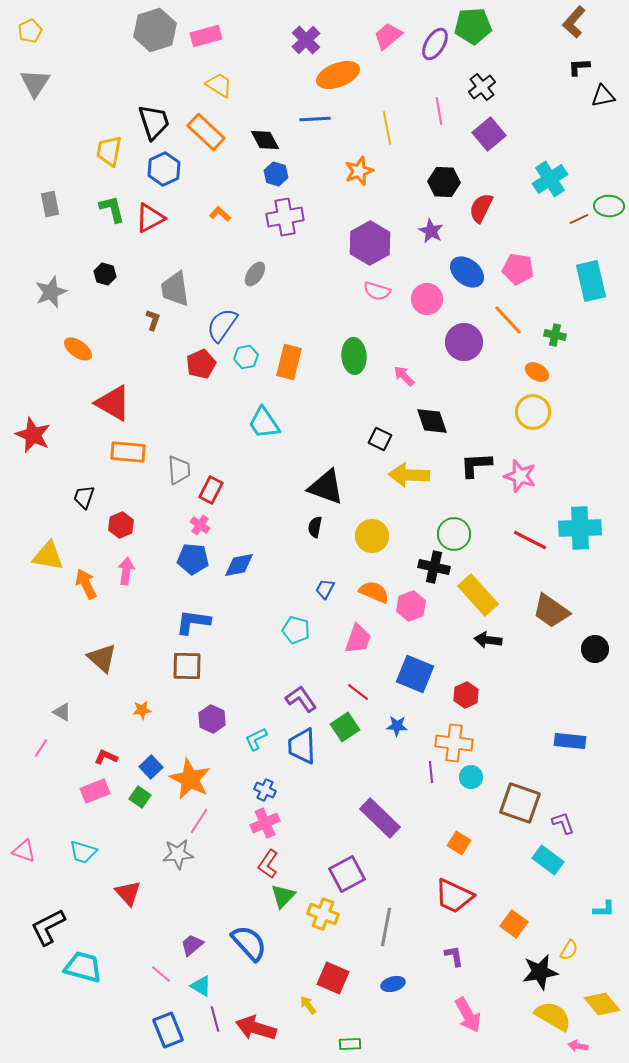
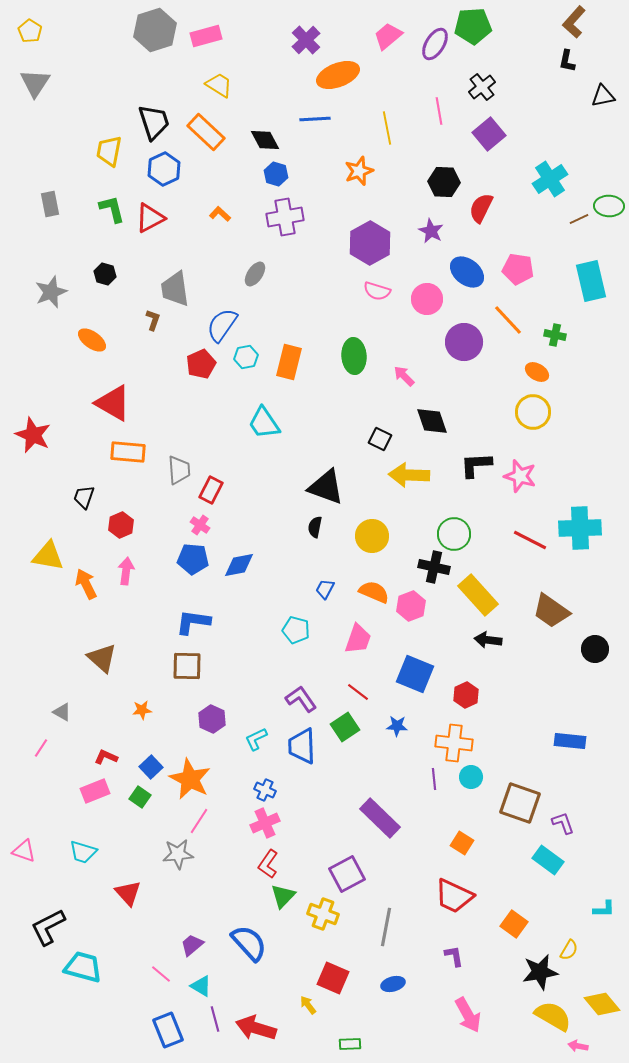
yellow pentagon at (30, 31): rotated 15 degrees counterclockwise
black L-shape at (579, 67): moved 12 px left, 6 px up; rotated 75 degrees counterclockwise
orange ellipse at (78, 349): moved 14 px right, 9 px up
purple line at (431, 772): moved 3 px right, 7 px down
orange square at (459, 843): moved 3 px right
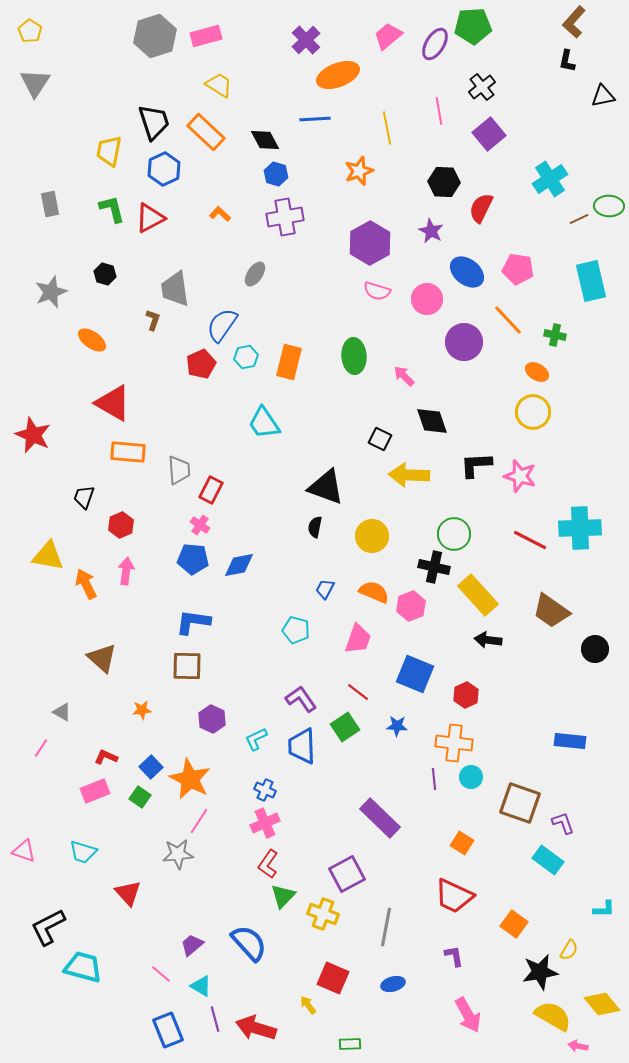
gray hexagon at (155, 30): moved 6 px down
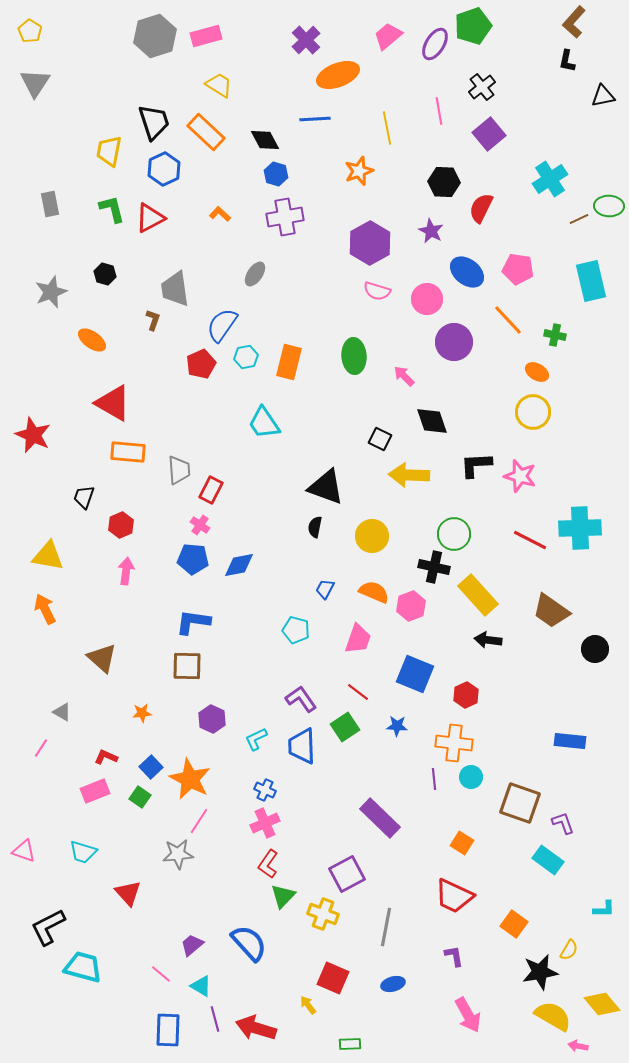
green pentagon at (473, 26): rotated 15 degrees counterclockwise
purple circle at (464, 342): moved 10 px left
orange arrow at (86, 584): moved 41 px left, 25 px down
orange star at (142, 710): moved 3 px down
blue rectangle at (168, 1030): rotated 24 degrees clockwise
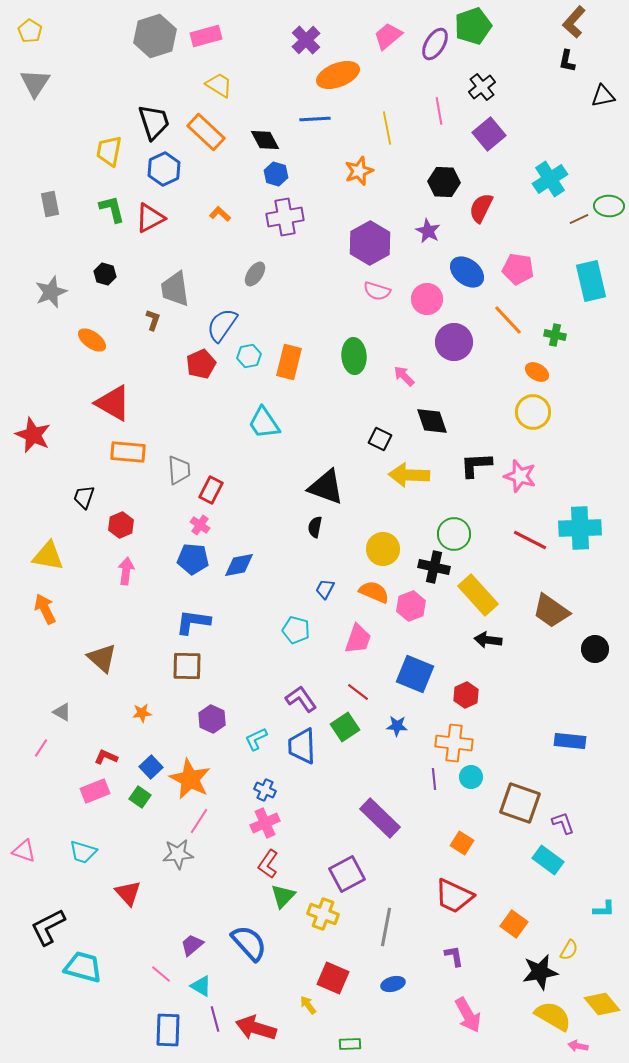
purple star at (431, 231): moved 3 px left
cyan hexagon at (246, 357): moved 3 px right, 1 px up
yellow circle at (372, 536): moved 11 px right, 13 px down
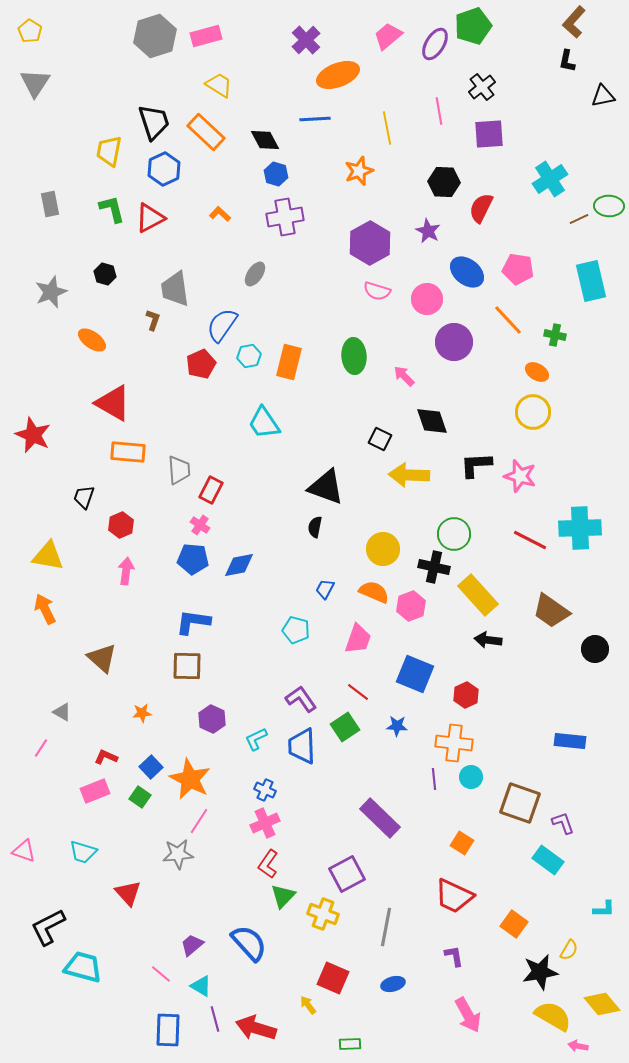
purple square at (489, 134): rotated 36 degrees clockwise
